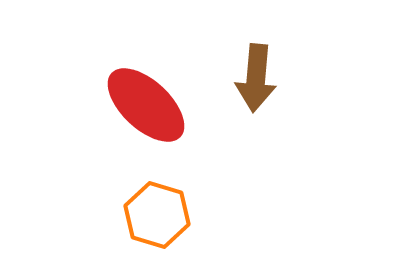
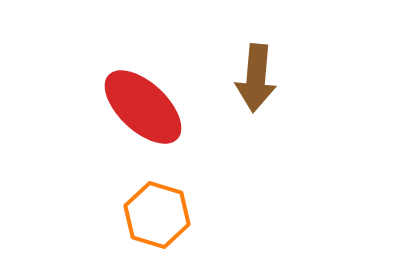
red ellipse: moved 3 px left, 2 px down
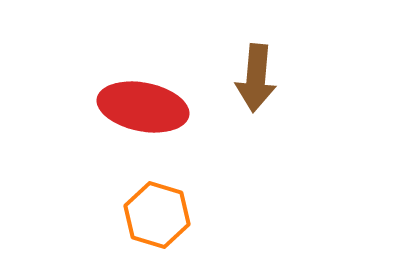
red ellipse: rotated 32 degrees counterclockwise
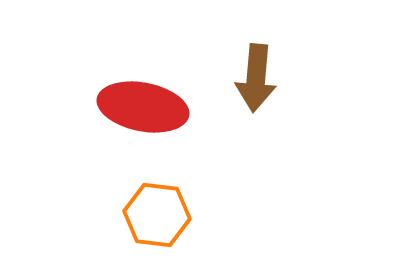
orange hexagon: rotated 10 degrees counterclockwise
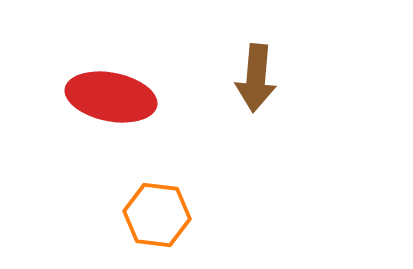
red ellipse: moved 32 px left, 10 px up
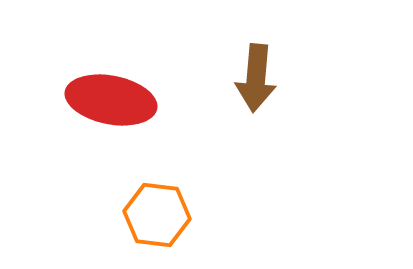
red ellipse: moved 3 px down
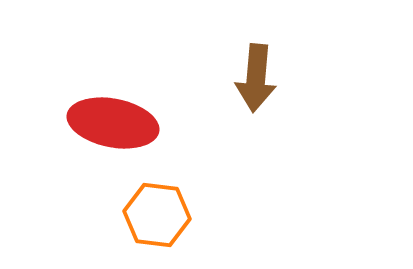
red ellipse: moved 2 px right, 23 px down
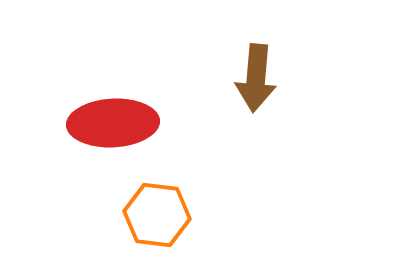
red ellipse: rotated 14 degrees counterclockwise
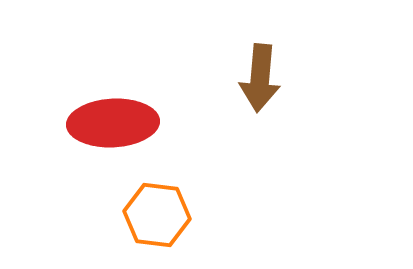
brown arrow: moved 4 px right
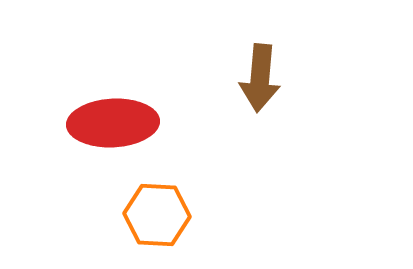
orange hexagon: rotated 4 degrees counterclockwise
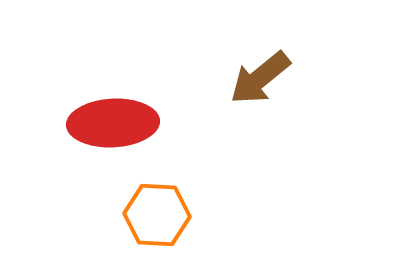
brown arrow: rotated 46 degrees clockwise
